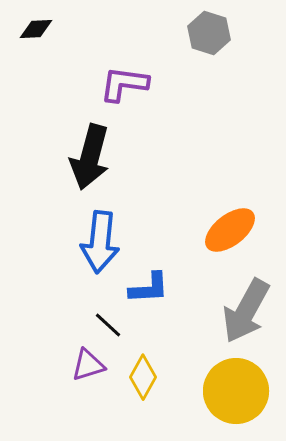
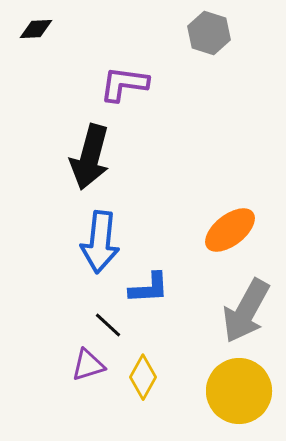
yellow circle: moved 3 px right
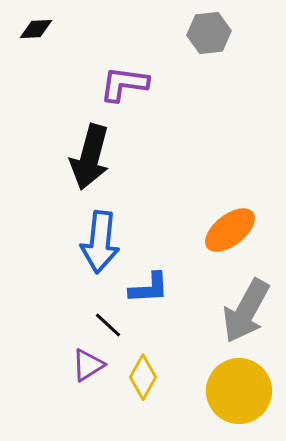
gray hexagon: rotated 24 degrees counterclockwise
purple triangle: rotated 15 degrees counterclockwise
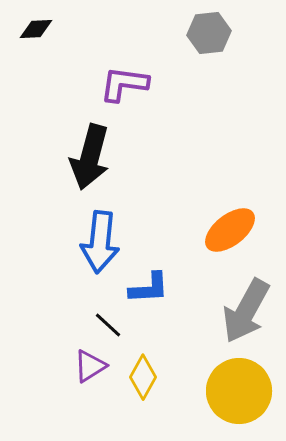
purple triangle: moved 2 px right, 1 px down
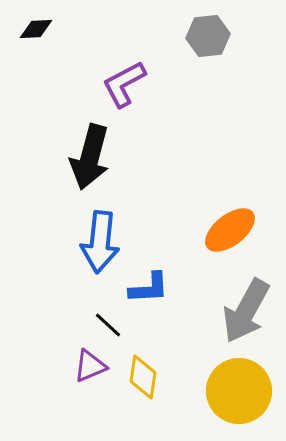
gray hexagon: moved 1 px left, 3 px down
purple L-shape: rotated 36 degrees counterclockwise
purple triangle: rotated 9 degrees clockwise
yellow diamond: rotated 21 degrees counterclockwise
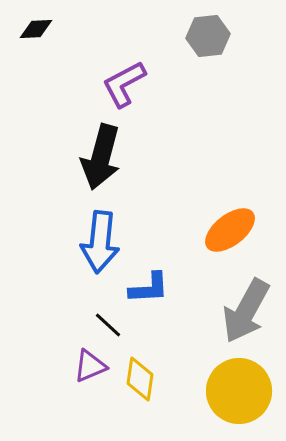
black arrow: moved 11 px right
yellow diamond: moved 3 px left, 2 px down
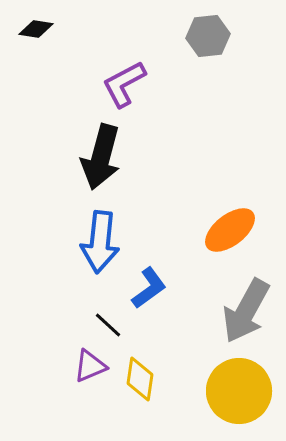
black diamond: rotated 12 degrees clockwise
blue L-shape: rotated 33 degrees counterclockwise
